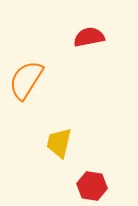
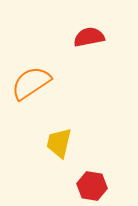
orange semicircle: moved 5 px right, 3 px down; rotated 24 degrees clockwise
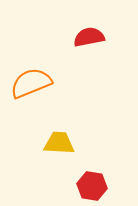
orange semicircle: rotated 12 degrees clockwise
yellow trapezoid: rotated 80 degrees clockwise
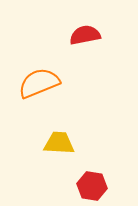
red semicircle: moved 4 px left, 2 px up
orange semicircle: moved 8 px right
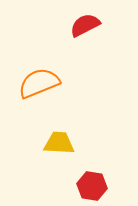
red semicircle: moved 10 px up; rotated 16 degrees counterclockwise
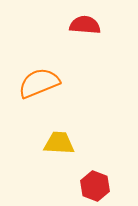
red semicircle: rotated 32 degrees clockwise
red hexagon: moved 3 px right; rotated 12 degrees clockwise
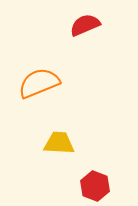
red semicircle: rotated 28 degrees counterclockwise
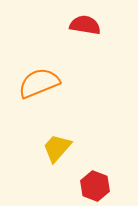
red semicircle: rotated 32 degrees clockwise
yellow trapezoid: moved 2 px left, 5 px down; rotated 52 degrees counterclockwise
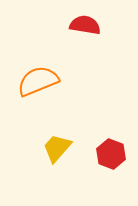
orange semicircle: moved 1 px left, 2 px up
red hexagon: moved 16 px right, 32 px up
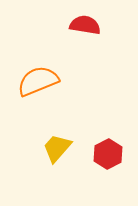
red hexagon: moved 3 px left; rotated 12 degrees clockwise
